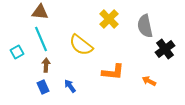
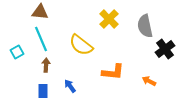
blue rectangle: moved 4 px down; rotated 24 degrees clockwise
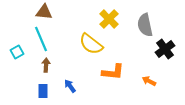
brown triangle: moved 4 px right
gray semicircle: moved 1 px up
yellow semicircle: moved 10 px right, 1 px up
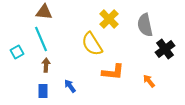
yellow semicircle: moved 1 px right; rotated 20 degrees clockwise
orange arrow: rotated 24 degrees clockwise
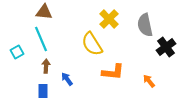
black cross: moved 1 px right, 2 px up
brown arrow: moved 1 px down
blue arrow: moved 3 px left, 7 px up
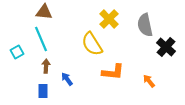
black cross: rotated 12 degrees counterclockwise
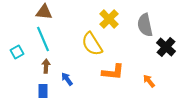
cyan line: moved 2 px right
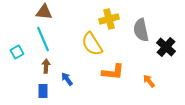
yellow cross: rotated 30 degrees clockwise
gray semicircle: moved 4 px left, 5 px down
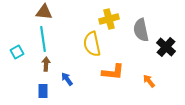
cyan line: rotated 15 degrees clockwise
yellow semicircle: rotated 20 degrees clockwise
brown arrow: moved 2 px up
